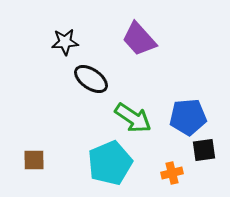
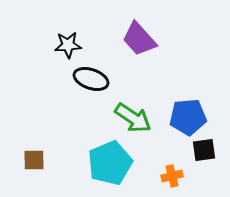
black star: moved 3 px right, 3 px down
black ellipse: rotated 16 degrees counterclockwise
orange cross: moved 3 px down
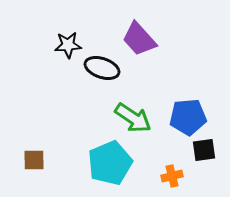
black ellipse: moved 11 px right, 11 px up
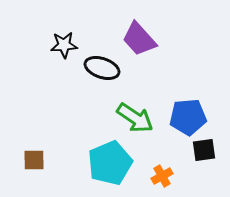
black star: moved 4 px left
green arrow: moved 2 px right
orange cross: moved 10 px left; rotated 15 degrees counterclockwise
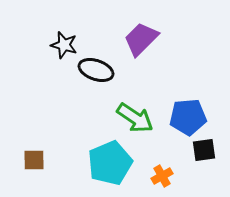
purple trapezoid: moved 2 px right; rotated 87 degrees clockwise
black star: rotated 20 degrees clockwise
black ellipse: moved 6 px left, 2 px down
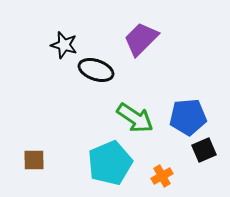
black square: rotated 15 degrees counterclockwise
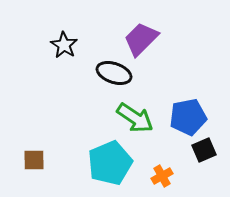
black star: rotated 16 degrees clockwise
black ellipse: moved 18 px right, 3 px down
blue pentagon: rotated 6 degrees counterclockwise
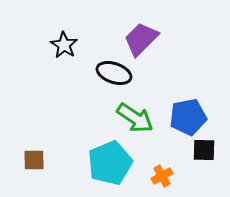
black square: rotated 25 degrees clockwise
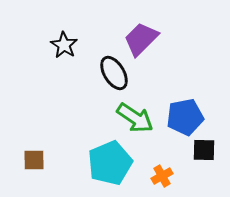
black ellipse: rotated 40 degrees clockwise
blue pentagon: moved 3 px left
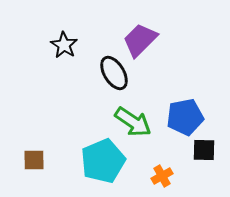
purple trapezoid: moved 1 px left, 1 px down
green arrow: moved 2 px left, 4 px down
cyan pentagon: moved 7 px left, 2 px up
